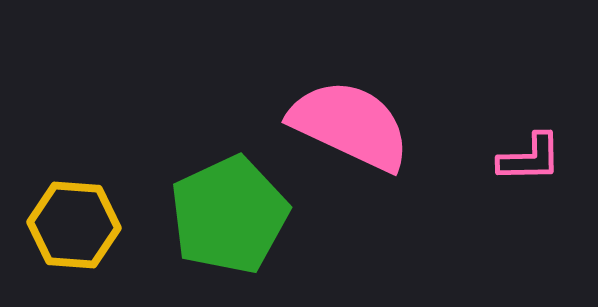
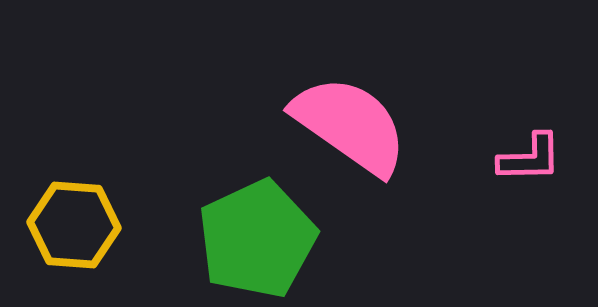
pink semicircle: rotated 10 degrees clockwise
green pentagon: moved 28 px right, 24 px down
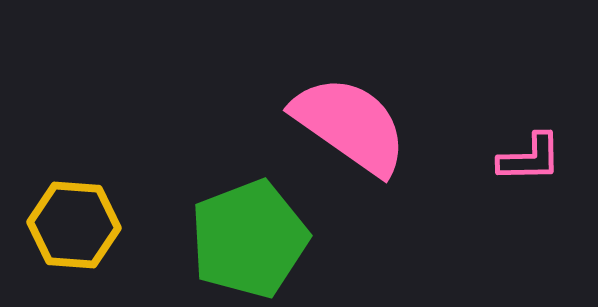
green pentagon: moved 8 px left; rotated 4 degrees clockwise
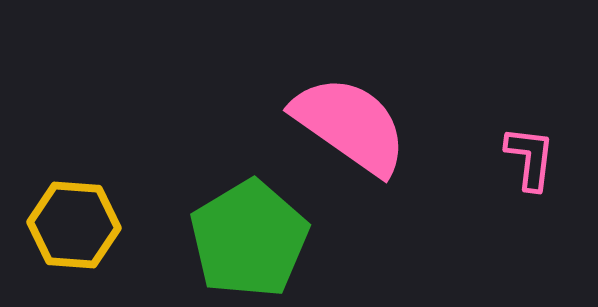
pink L-shape: rotated 82 degrees counterclockwise
green pentagon: rotated 10 degrees counterclockwise
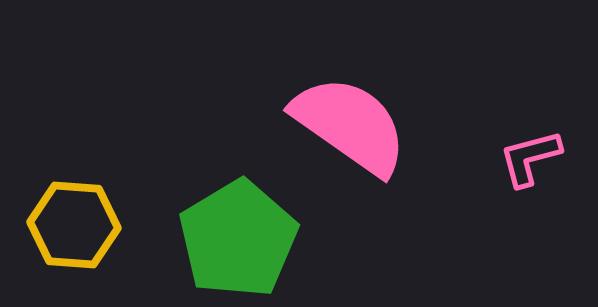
pink L-shape: rotated 112 degrees counterclockwise
green pentagon: moved 11 px left
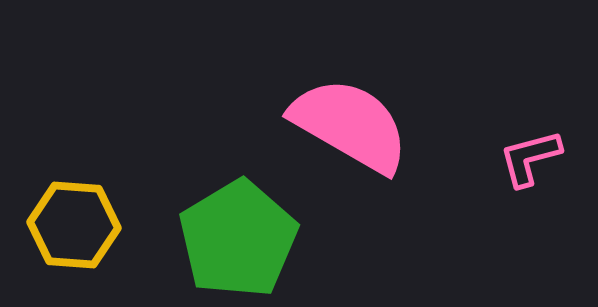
pink semicircle: rotated 5 degrees counterclockwise
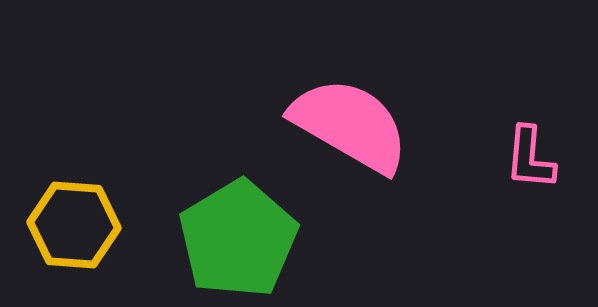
pink L-shape: rotated 70 degrees counterclockwise
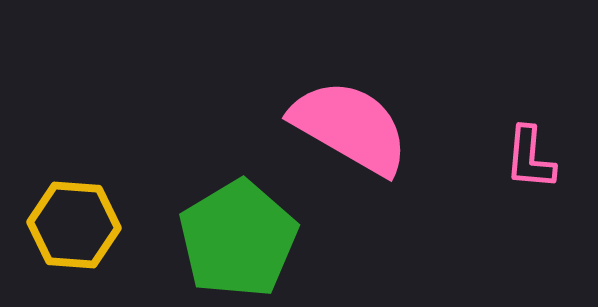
pink semicircle: moved 2 px down
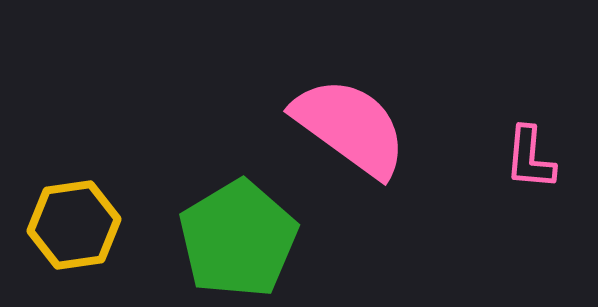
pink semicircle: rotated 6 degrees clockwise
yellow hexagon: rotated 12 degrees counterclockwise
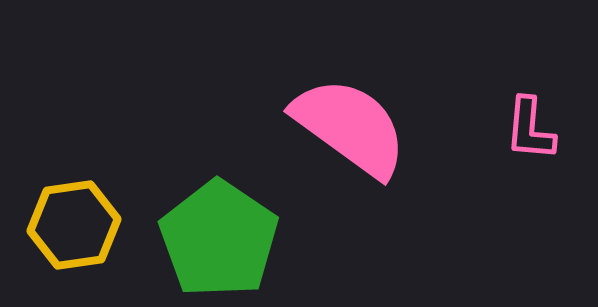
pink L-shape: moved 29 px up
green pentagon: moved 19 px left; rotated 7 degrees counterclockwise
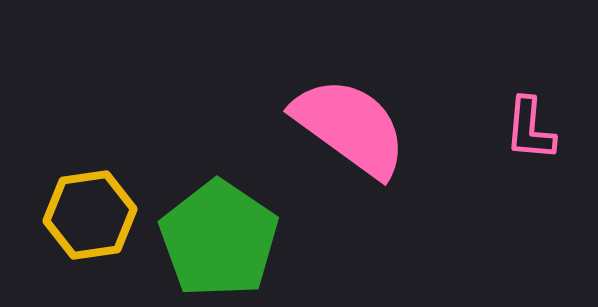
yellow hexagon: moved 16 px right, 10 px up
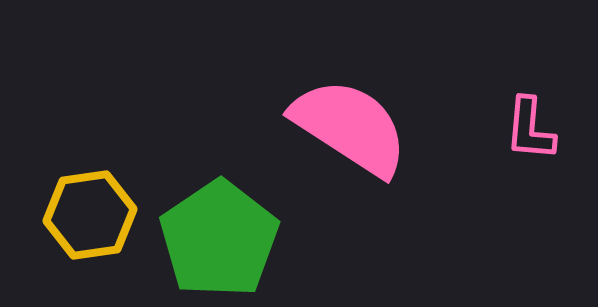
pink semicircle: rotated 3 degrees counterclockwise
green pentagon: rotated 4 degrees clockwise
